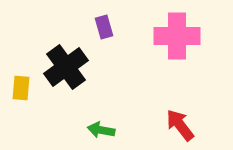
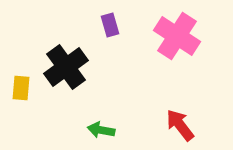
purple rectangle: moved 6 px right, 2 px up
pink cross: rotated 33 degrees clockwise
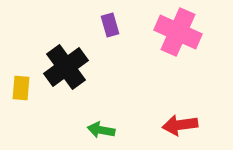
pink cross: moved 1 px right, 4 px up; rotated 9 degrees counterclockwise
red arrow: rotated 60 degrees counterclockwise
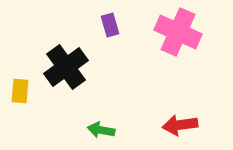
yellow rectangle: moved 1 px left, 3 px down
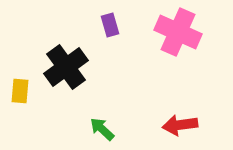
green arrow: moved 1 px right, 1 px up; rotated 32 degrees clockwise
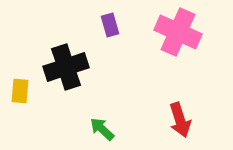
black cross: rotated 18 degrees clockwise
red arrow: moved 5 px up; rotated 100 degrees counterclockwise
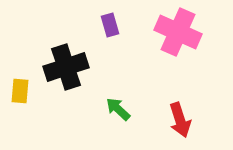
green arrow: moved 16 px right, 20 px up
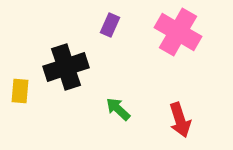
purple rectangle: rotated 40 degrees clockwise
pink cross: rotated 6 degrees clockwise
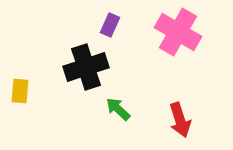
black cross: moved 20 px right
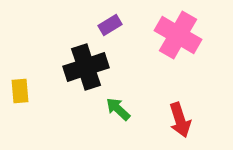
purple rectangle: rotated 35 degrees clockwise
pink cross: moved 3 px down
yellow rectangle: rotated 10 degrees counterclockwise
